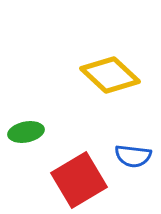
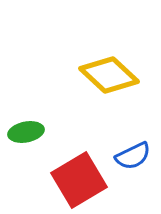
yellow diamond: moved 1 px left
blue semicircle: rotated 33 degrees counterclockwise
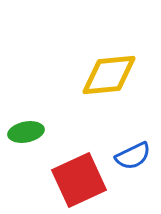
yellow diamond: rotated 48 degrees counterclockwise
red square: rotated 6 degrees clockwise
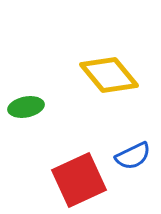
yellow diamond: rotated 56 degrees clockwise
green ellipse: moved 25 px up
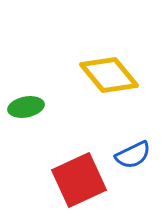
blue semicircle: moved 1 px up
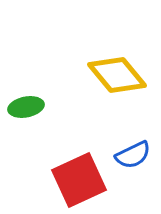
yellow diamond: moved 8 px right
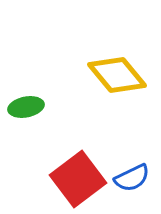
blue semicircle: moved 1 px left, 23 px down
red square: moved 1 px left, 1 px up; rotated 12 degrees counterclockwise
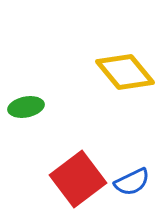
yellow diamond: moved 8 px right, 3 px up
blue semicircle: moved 4 px down
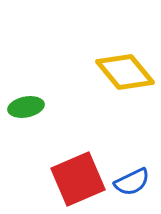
red square: rotated 14 degrees clockwise
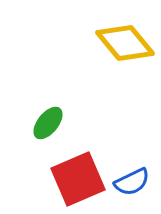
yellow diamond: moved 29 px up
green ellipse: moved 22 px right, 16 px down; rotated 40 degrees counterclockwise
